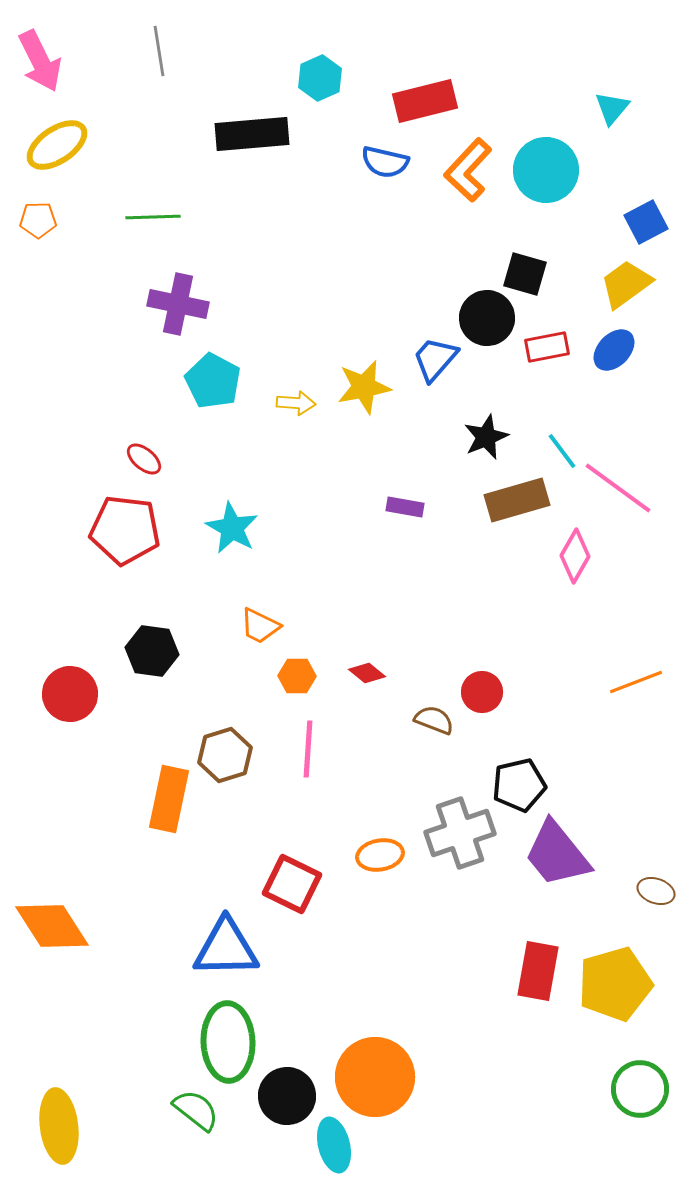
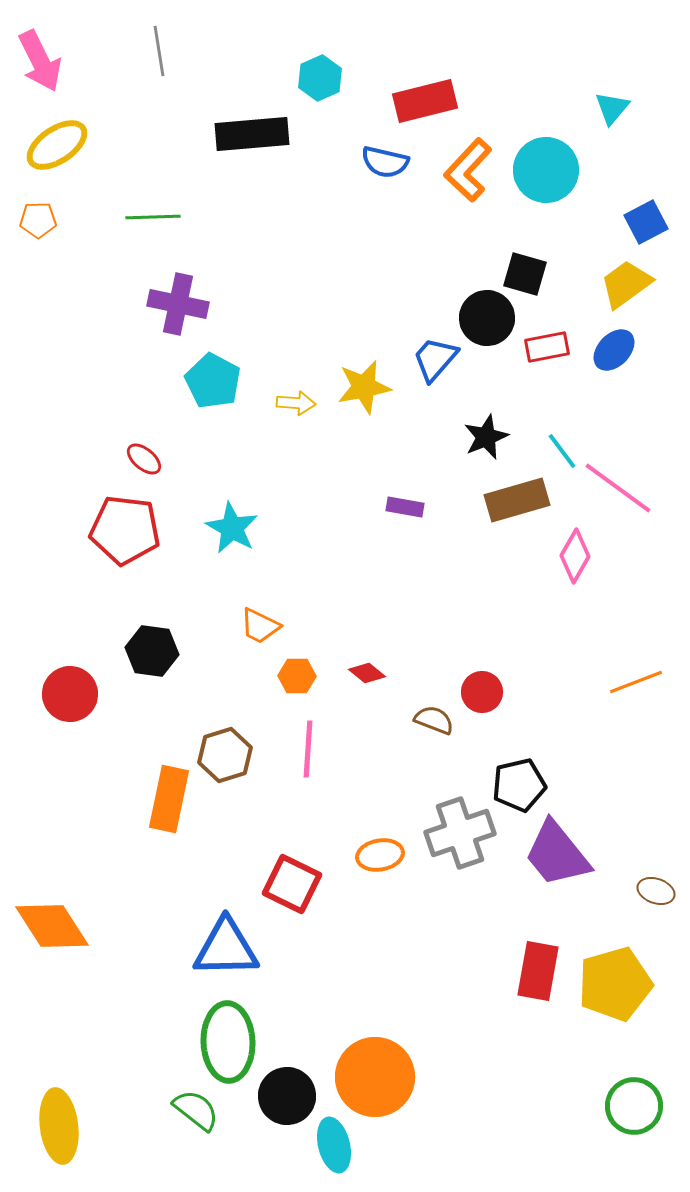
green circle at (640, 1089): moved 6 px left, 17 px down
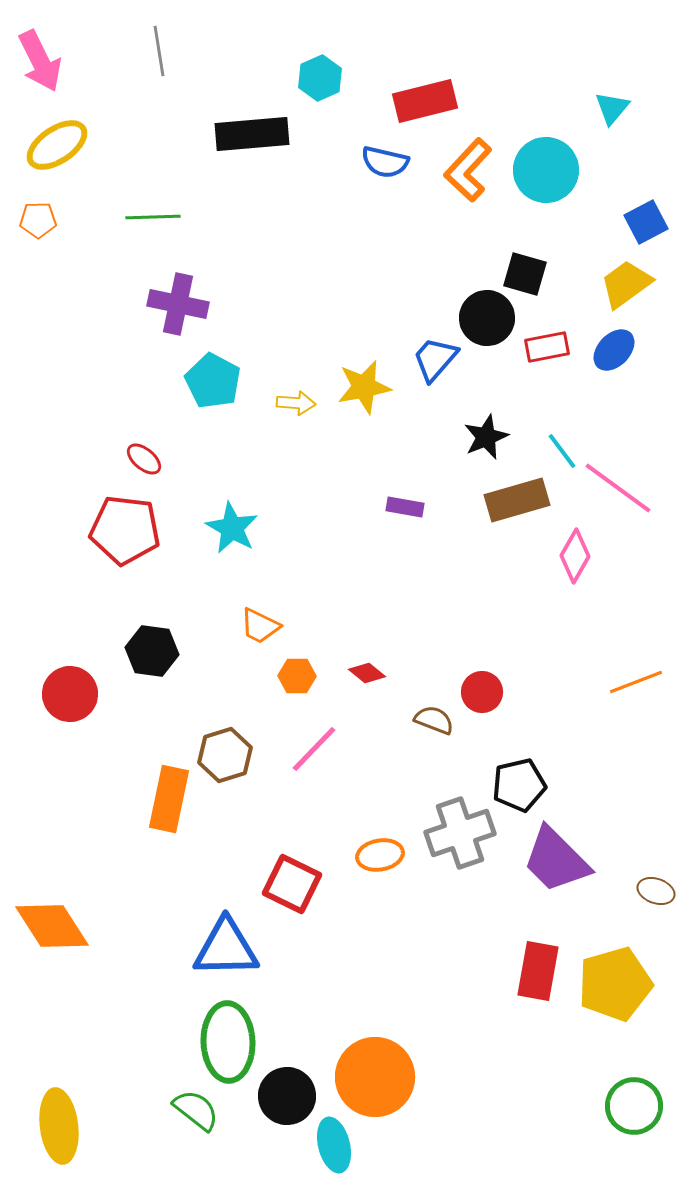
pink line at (308, 749): moved 6 px right; rotated 40 degrees clockwise
purple trapezoid at (557, 854): moved 1 px left, 6 px down; rotated 6 degrees counterclockwise
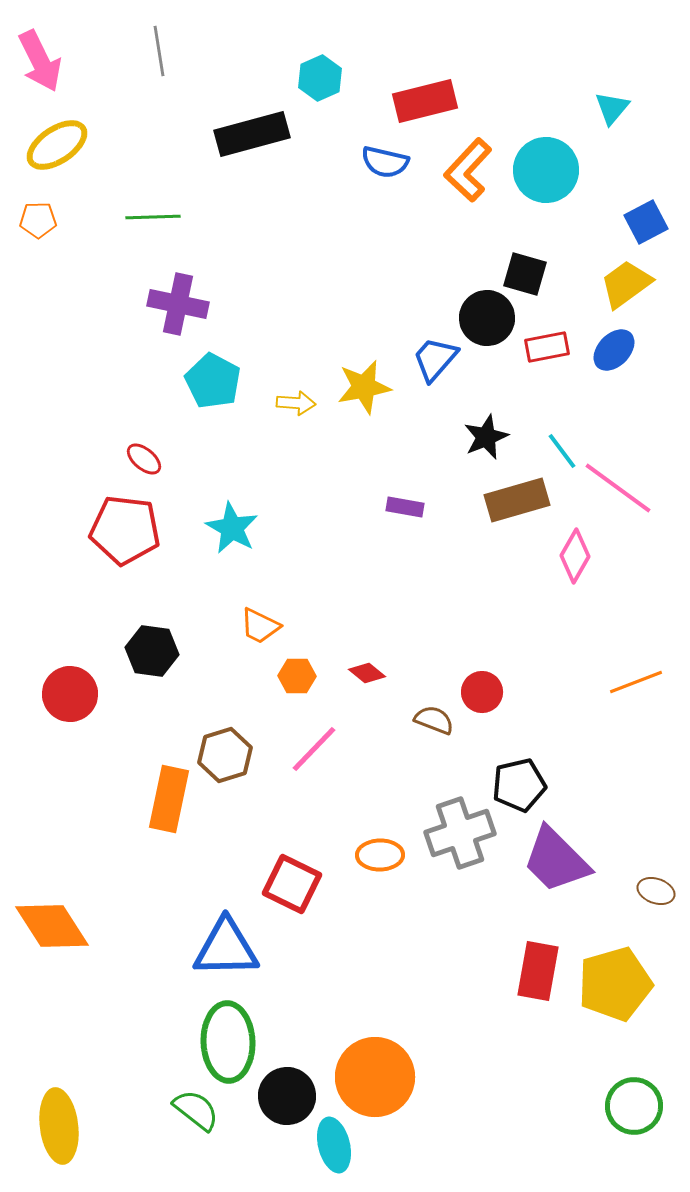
black rectangle at (252, 134): rotated 10 degrees counterclockwise
orange ellipse at (380, 855): rotated 9 degrees clockwise
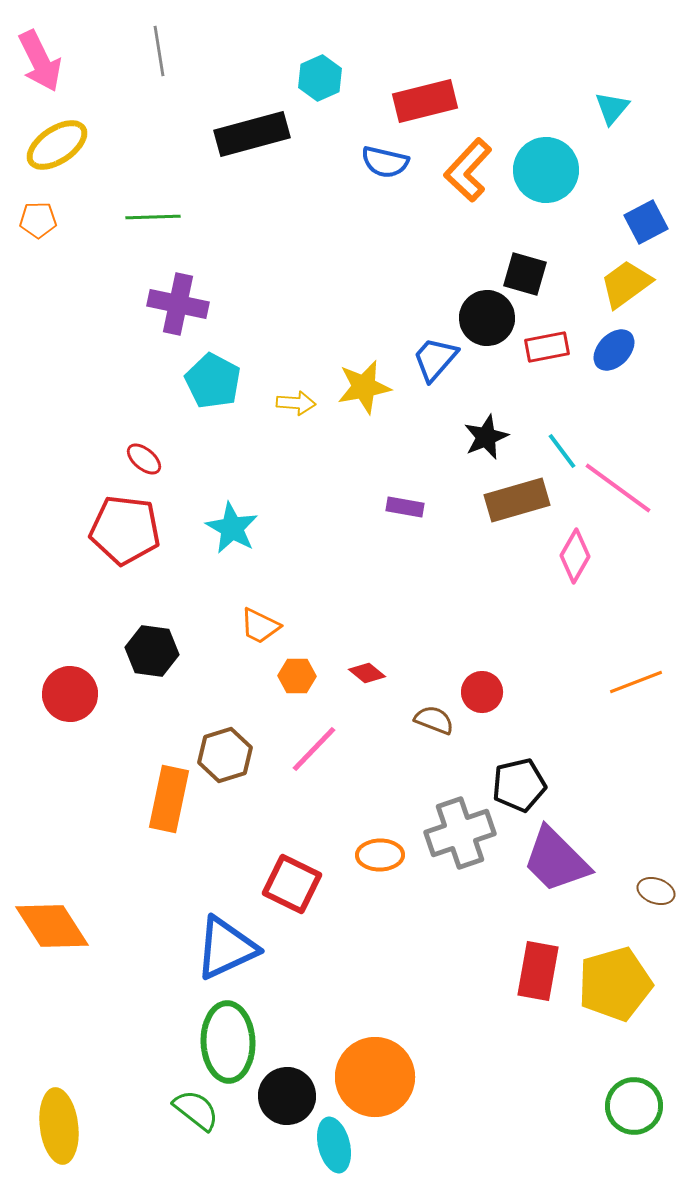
blue triangle at (226, 948): rotated 24 degrees counterclockwise
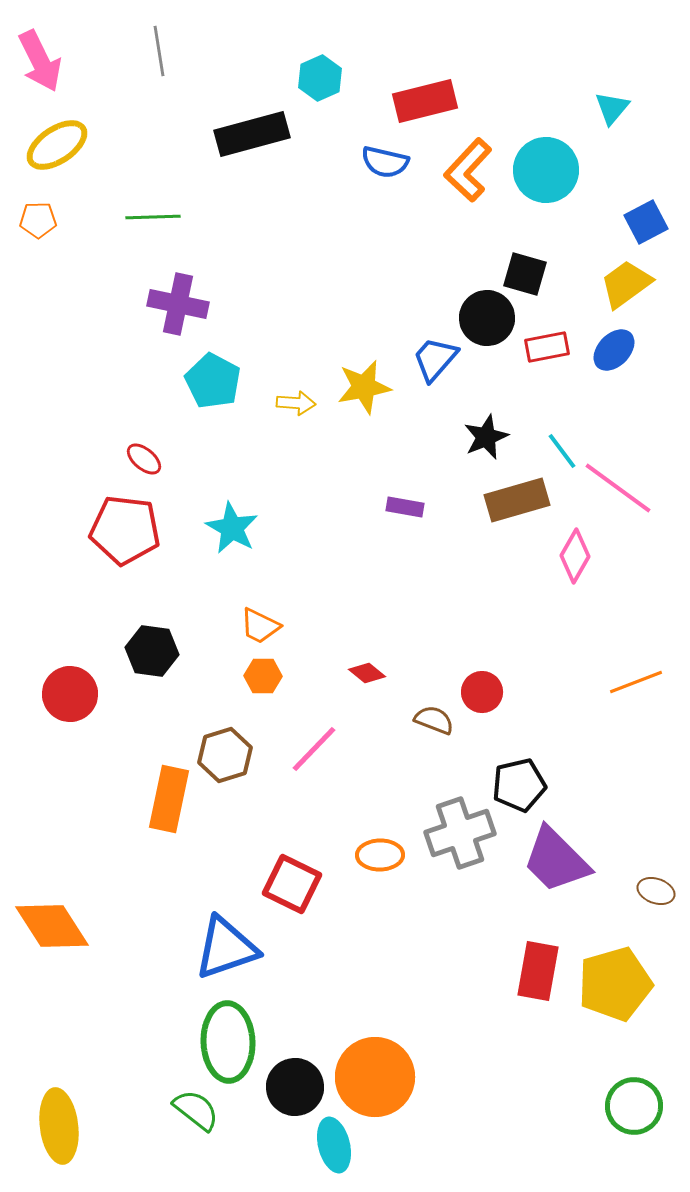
orange hexagon at (297, 676): moved 34 px left
blue triangle at (226, 948): rotated 6 degrees clockwise
black circle at (287, 1096): moved 8 px right, 9 px up
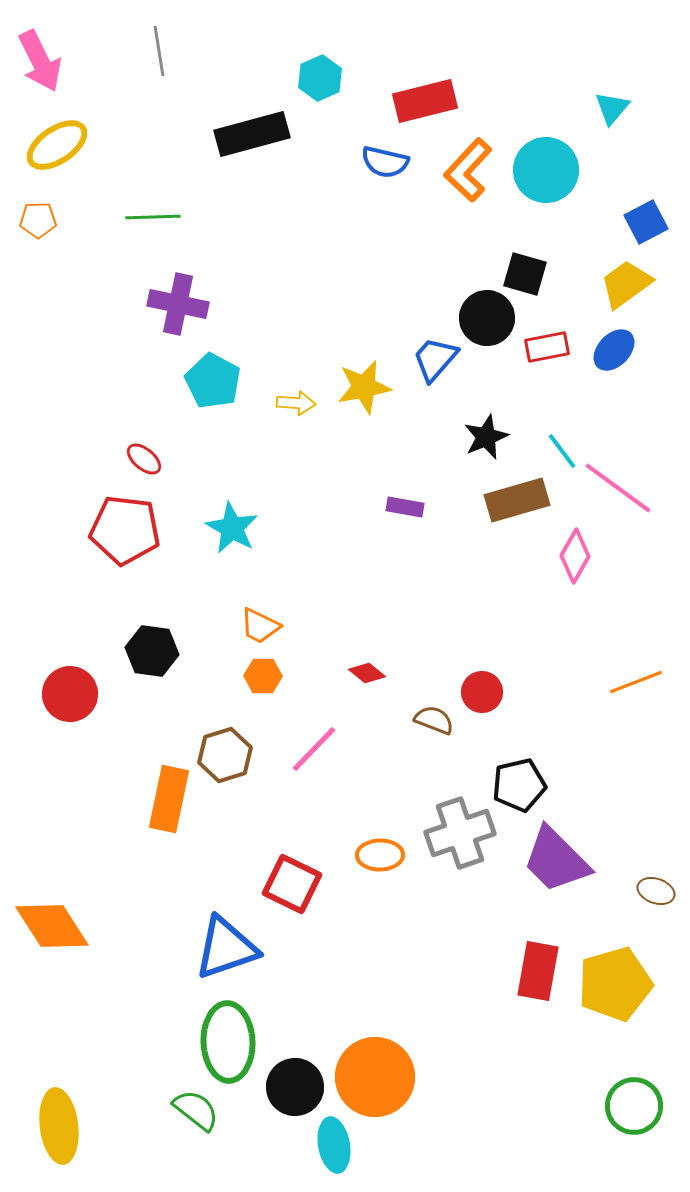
cyan ellipse at (334, 1145): rotated 4 degrees clockwise
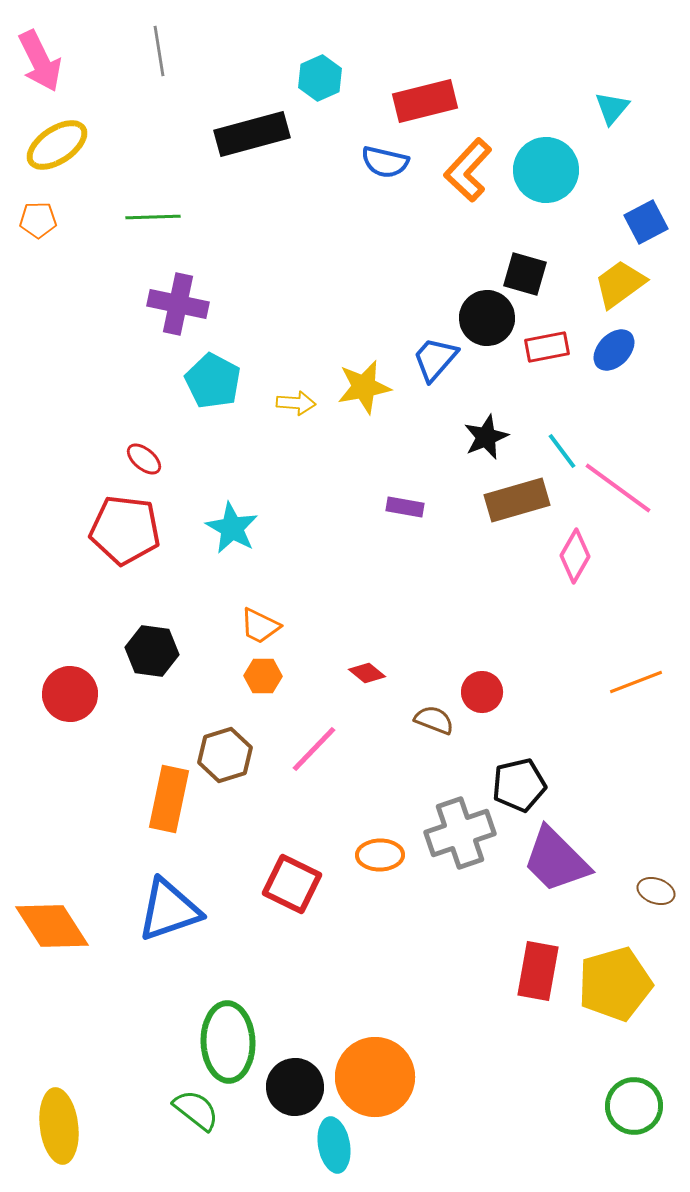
yellow trapezoid at (626, 284): moved 6 px left
blue triangle at (226, 948): moved 57 px left, 38 px up
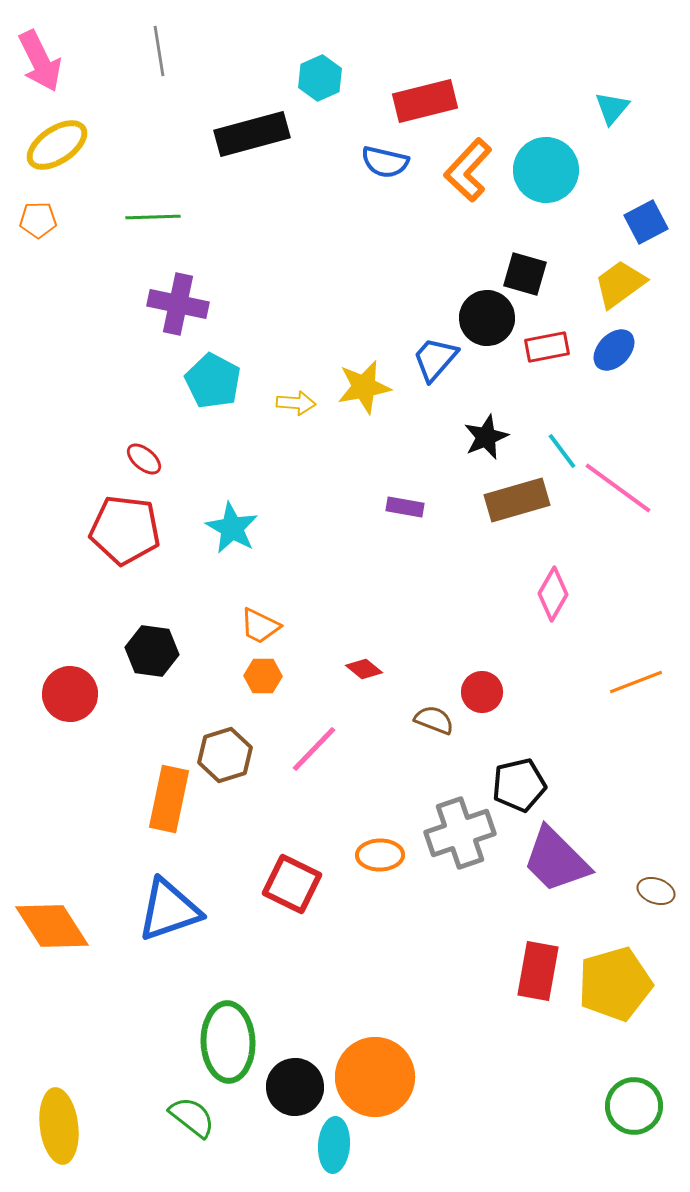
pink diamond at (575, 556): moved 22 px left, 38 px down
red diamond at (367, 673): moved 3 px left, 4 px up
green semicircle at (196, 1110): moved 4 px left, 7 px down
cyan ellipse at (334, 1145): rotated 14 degrees clockwise
